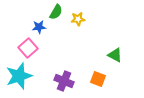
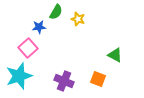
yellow star: rotated 24 degrees clockwise
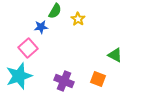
green semicircle: moved 1 px left, 1 px up
yellow star: rotated 16 degrees clockwise
blue star: moved 2 px right
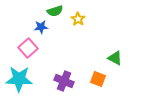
green semicircle: rotated 42 degrees clockwise
green triangle: moved 3 px down
cyan star: moved 3 px down; rotated 20 degrees clockwise
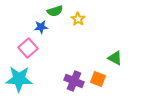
purple cross: moved 10 px right
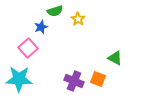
blue star: rotated 16 degrees counterclockwise
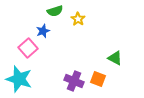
blue star: moved 2 px right, 4 px down
cyan star: rotated 16 degrees clockwise
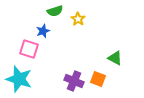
pink square: moved 1 px right, 1 px down; rotated 30 degrees counterclockwise
